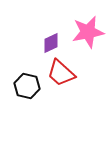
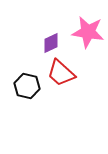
pink star: rotated 20 degrees clockwise
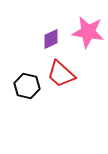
purple diamond: moved 4 px up
red trapezoid: moved 1 px down
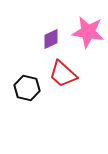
red trapezoid: moved 2 px right
black hexagon: moved 2 px down
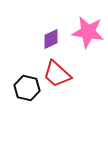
red trapezoid: moved 6 px left
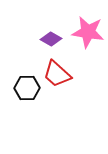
purple diamond: rotated 55 degrees clockwise
black hexagon: rotated 15 degrees counterclockwise
